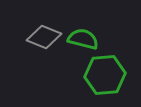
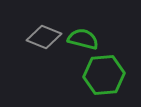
green hexagon: moved 1 px left
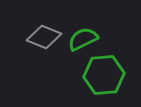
green semicircle: rotated 40 degrees counterclockwise
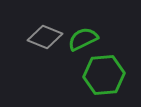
gray diamond: moved 1 px right
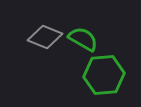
green semicircle: rotated 56 degrees clockwise
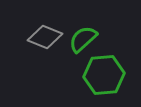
green semicircle: rotated 72 degrees counterclockwise
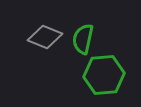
green semicircle: rotated 36 degrees counterclockwise
